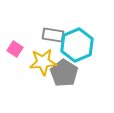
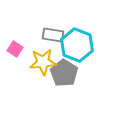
cyan hexagon: rotated 16 degrees counterclockwise
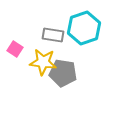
cyan hexagon: moved 7 px right, 17 px up; rotated 20 degrees clockwise
yellow star: rotated 12 degrees clockwise
gray pentagon: moved 1 px left; rotated 24 degrees counterclockwise
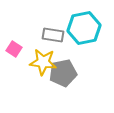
cyan hexagon: rotated 8 degrees clockwise
pink square: moved 1 px left
gray pentagon: rotated 20 degrees counterclockwise
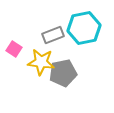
gray rectangle: rotated 30 degrees counterclockwise
yellow star: moved 2 px left
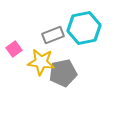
pink square: rotated 21 degrees clockwise
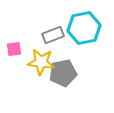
pink square: rotated 28 degrees clockwise
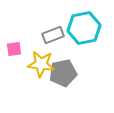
yellow star: moved 2 px down
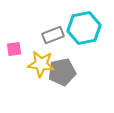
gray pentagon: moved 1 px left, 1 px up
